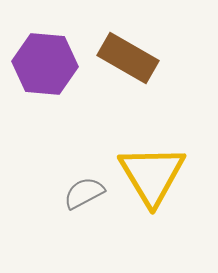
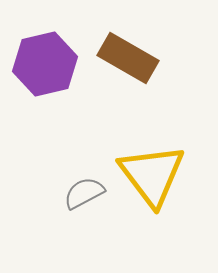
purple hexagon: rotated 18 degrees counterclockwise
yellow triangle: rotated 6 degrees counterclockwise
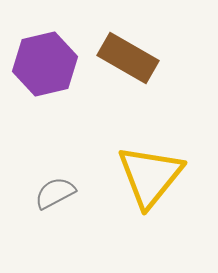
yellow triangle: moved 2 px left, 1 px down; rotated 16 degrees clockwise
gray semicircle: moved 29 px left
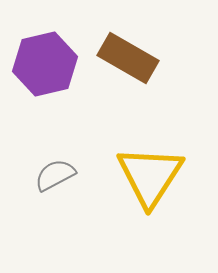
yellow triangle: rotated 6 degrees counterclockwise
gray semicircle: moved 18 px up
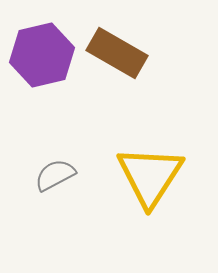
brown rectangle: moved 11 px left, 5 px up
purple hexagon: moved 3 px left, 9 px up
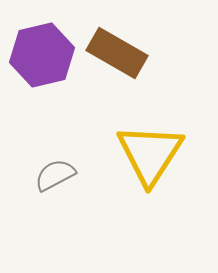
yellow triangle: moved 22 px up
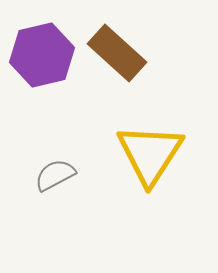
brown rectangle: rotated 12 degrees clockwise
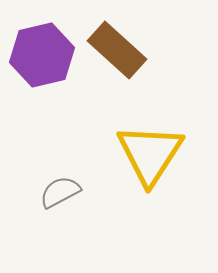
brown rectangle: moved 3 px up
gray semicircle: moved 5 px right, 17 px down
